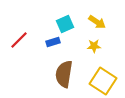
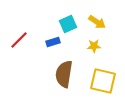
cyan square: moved 3 px right
yellow square: rotated 20 degrees counterclockwise
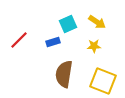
yellow square: rotated 8 degrees clockwise
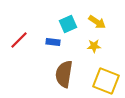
blue rectangle: rotated 24 degrees clockwise
yellow square: moved 3 px right
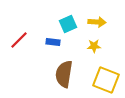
yellow arrow: rotated 30 degrees counterclockwise
yellow square: moved 1 px up
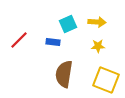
yellow star: moved 4 px right
